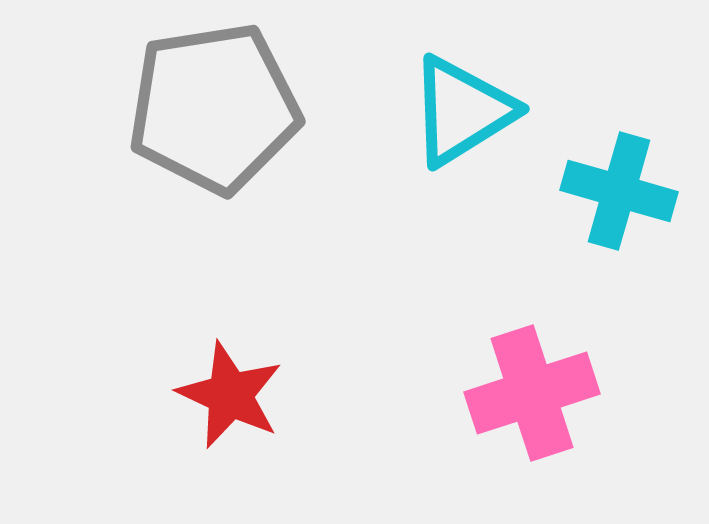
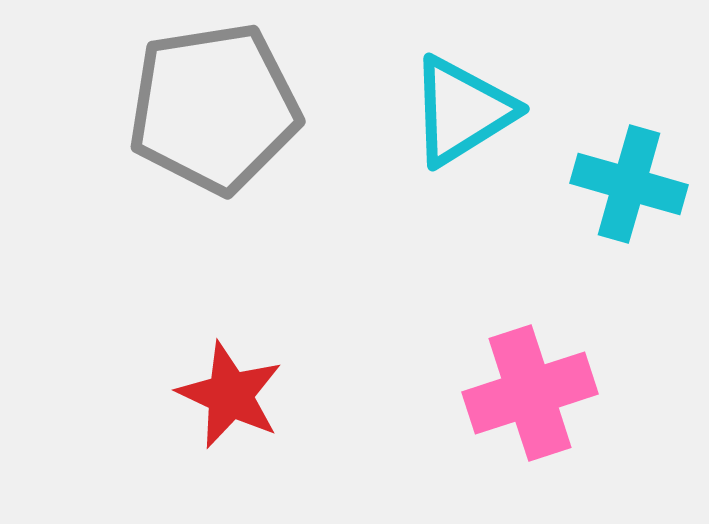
cyan cross: moved 10 px right, 7 px up
pink cross: moved 2 px left
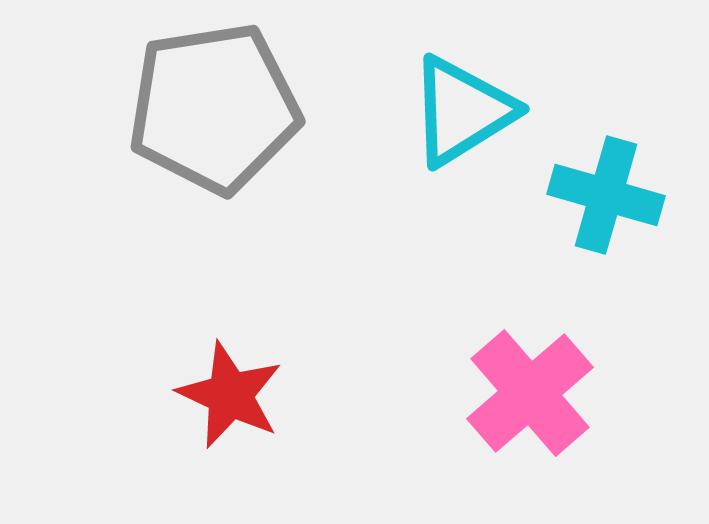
cyan cross: moved 23 px left, 11 px down
pink cross: rotated 23 degrees counterclockwise
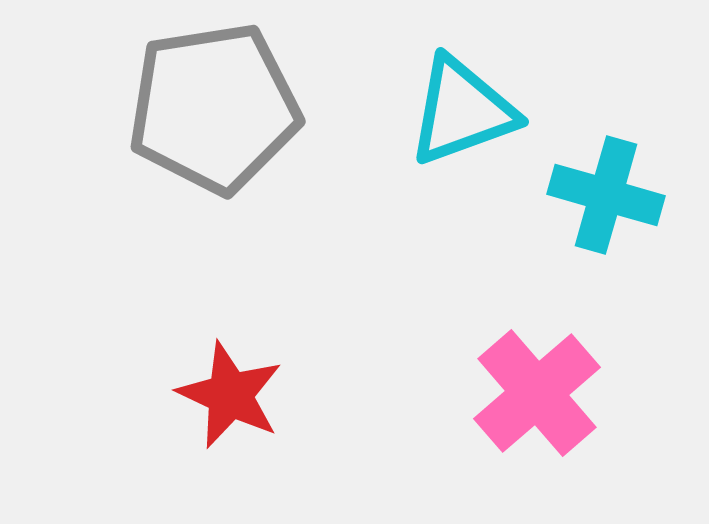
cyan triangle: rotated 12 degrees clockwise
pink cross: moved 7 px right
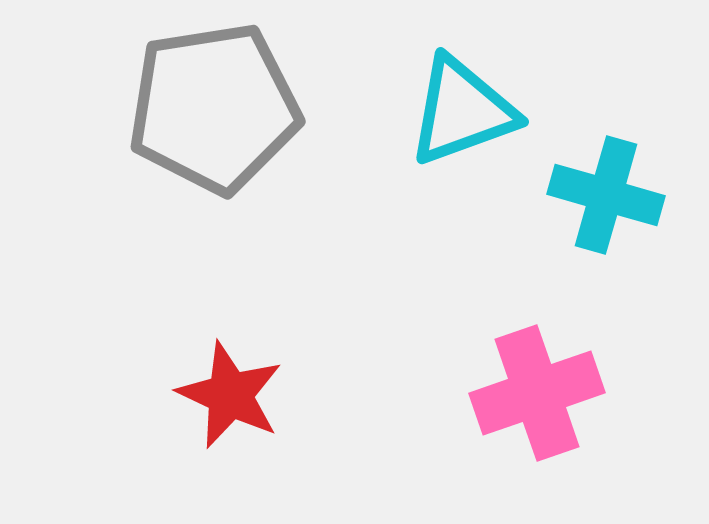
pink cross: rotated 22 degrees clockwise
